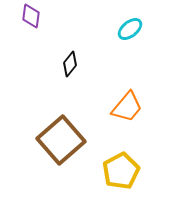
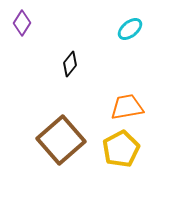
purple diamond: moved 9 px left, 7 px down; rotated 25 degrees clockwise
orange trapezoid: rotated 140 degrees counterclockwise
yellow pentagon: moved 22 px up
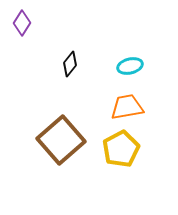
cyan ellipse: moved 37 px down; rotated 25 degrees clockwise
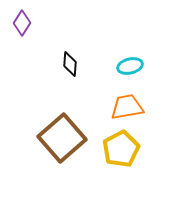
black diamond: rotated 35 degrees counterclockwise
brown square: moved 1 px right, 2 px up
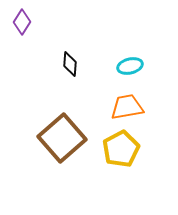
purple diamond: moved 1 px up
